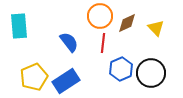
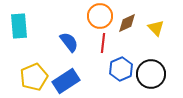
black circle: moved 1 px down
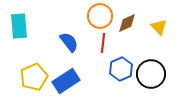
yellow triangle: moved 3 px right, 1 px up
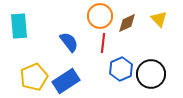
yellow triangle: moved 8 px up
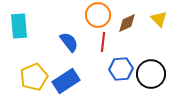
orange circle: moved 2 px left, 1 px up
red line: moved 1 px up
blue hexagon: rotated 20 degrees clockwise
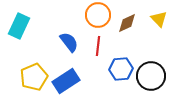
cyan rectangle: rotated 30 degrees clockwise
red line: moved 5 px left, 4 px down
black circle: moved 2 px down
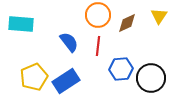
yellow triangle: moved 3 px up; rotated 18 degrees clockwise
cyan rectangle: moved 2 px right, 2 px up; rotated 70 degrees clockwise
black circle: moved 2 px down
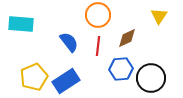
brown diamond: moved 15 px down
